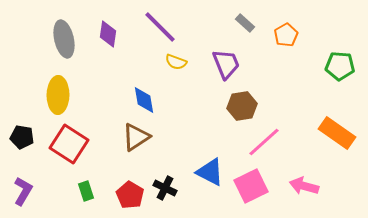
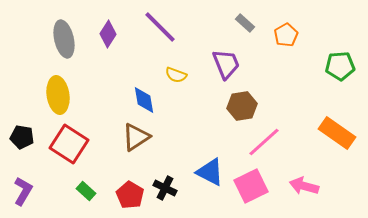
purple diamond: rotated 24 degrees clockwise
yellow semicircle: moved 13 px down
green pentagon: rotated 8 degrees counterclockwise
yellow ellipse: rotated 9 degrees counterclockwise
green rectangle: rotated 30 degrees counterclockwise
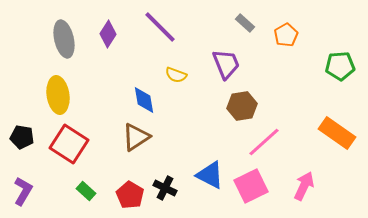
blue triangle: moved 3 px down
pink arrow: rotated 100 degrees clockwise
